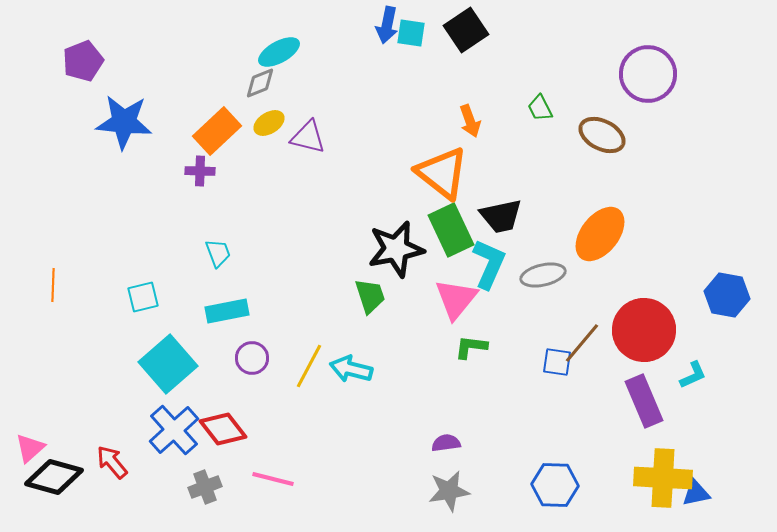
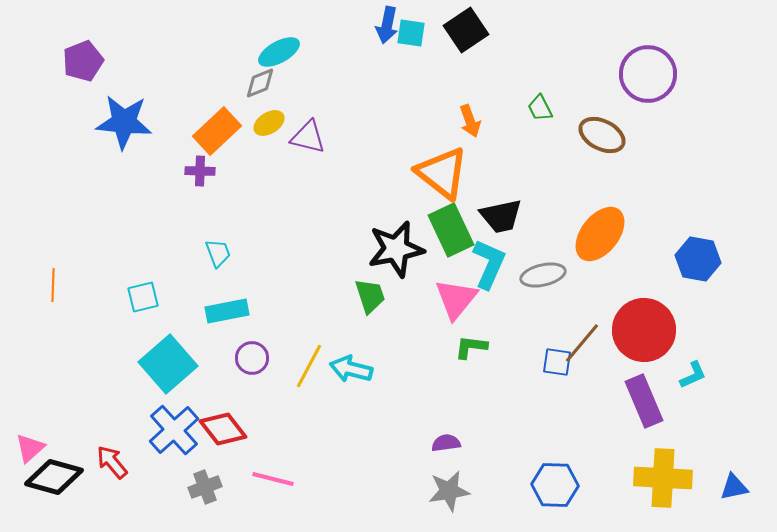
blue hexagon at (727, 295): moved 29 px left, 36 px up
blue triangle at (696, 493): moved 38 px right, 6 px up
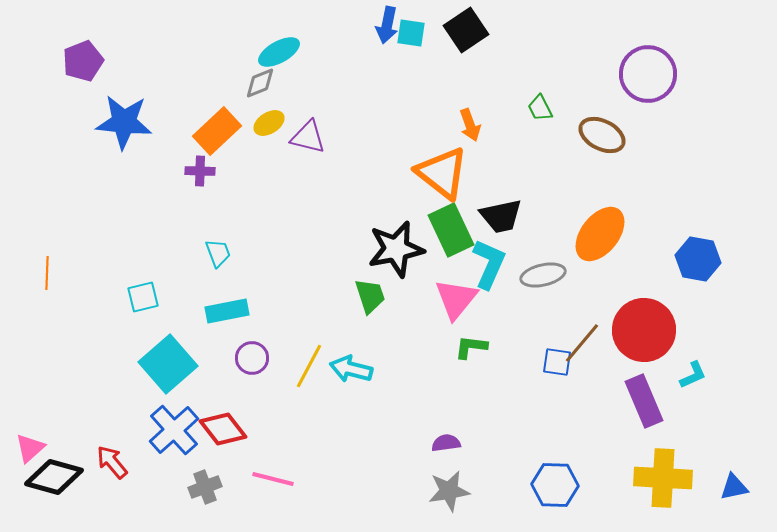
orange arrow at (470, 121): moved 4 px down
orange line at (53, 285): moved 6 px left, 12 px up
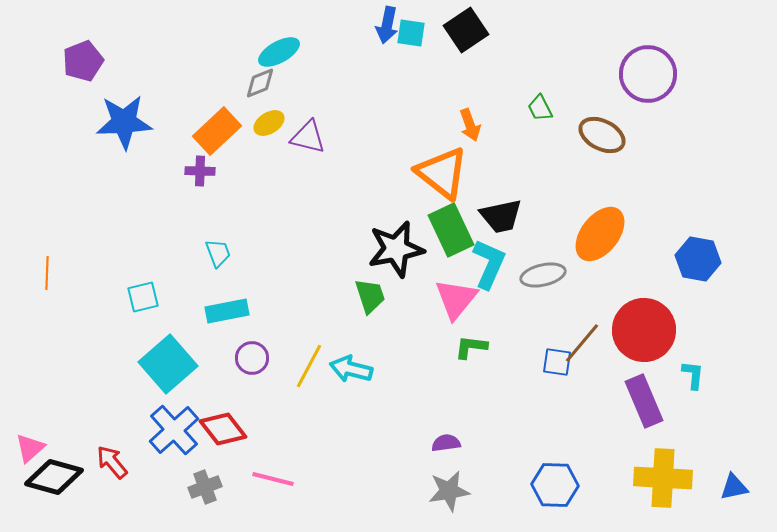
blue star at (124, 122): rotated 8 degrees counterclockwise
cyan L-shape at (693, 375): rotated 60 degrees counterclockwise
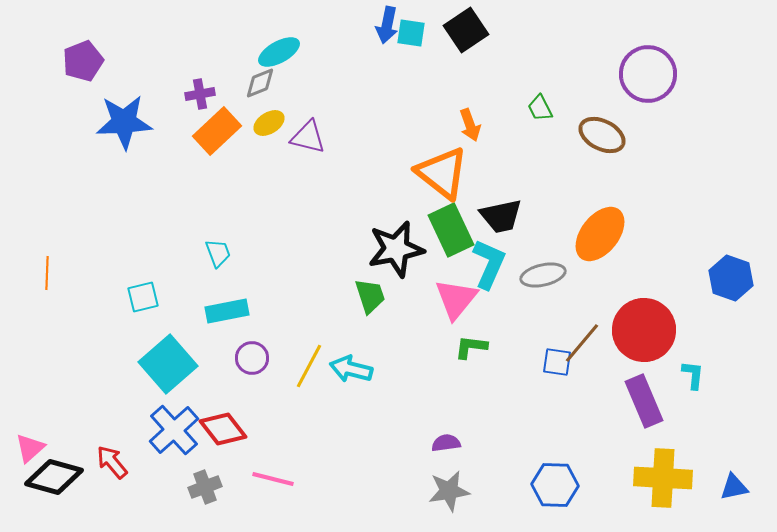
purple cross at (200, 171): moved 77 px up; rotated 12 degrees counterclockwise
blue hexagon at (698, 259): moved 33 px right, 19 px down; rotated 9 degrees clockwise
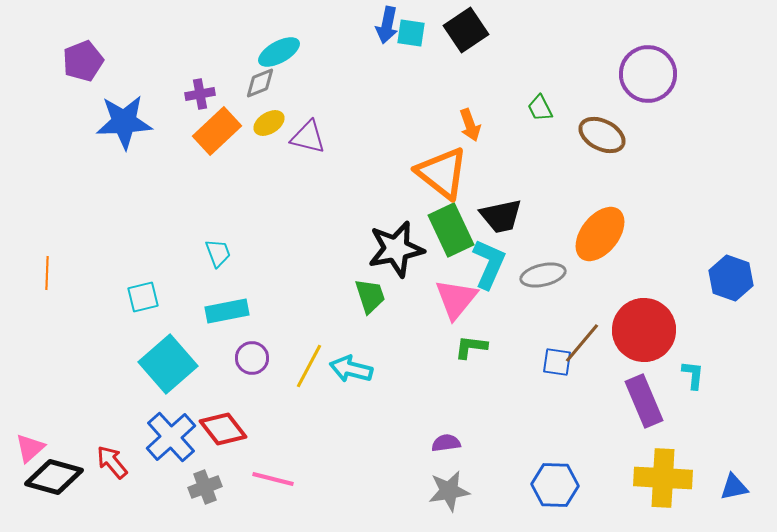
blue cross at (174, 430): moved 3 px left, 7 px down
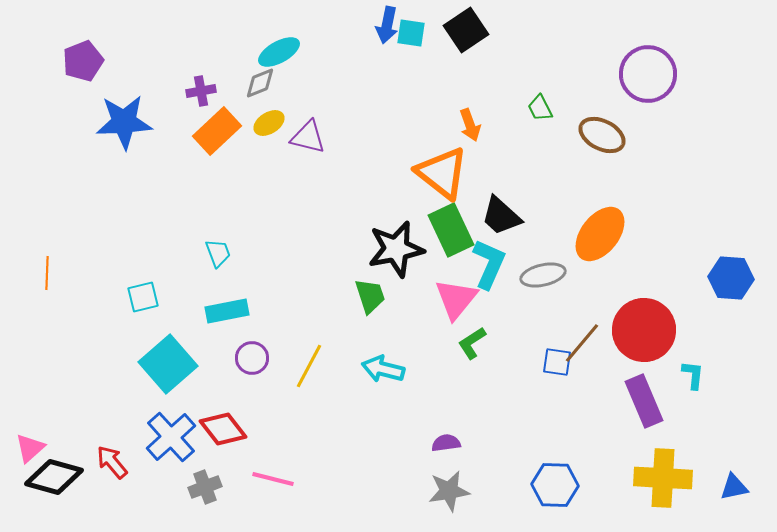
purple cross at (200, 94): moved 1 px right, 3 px up
black trapezoid at (501, 216): rotated 54 degrees clockwise
blue hexagon at (731, 278): rotated 15 degrees counterclockwise
green L-shape at (471, 347): moved 1 px right, 4 px up; rotated 40 degrees counterclockwise
cyan arrow at (351, 369): moved 32 px right
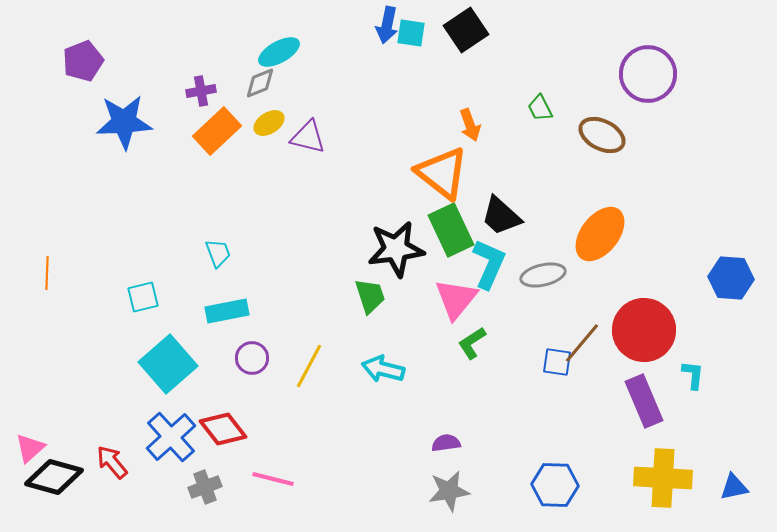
black star at (396, 249): rotated 4 degrees clockwise
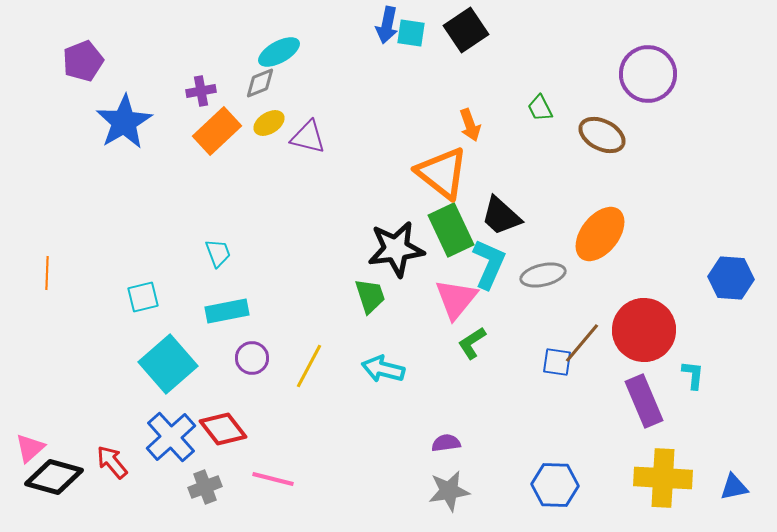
blue star at (124, 122): rotated 28 degrees counterclockwise
